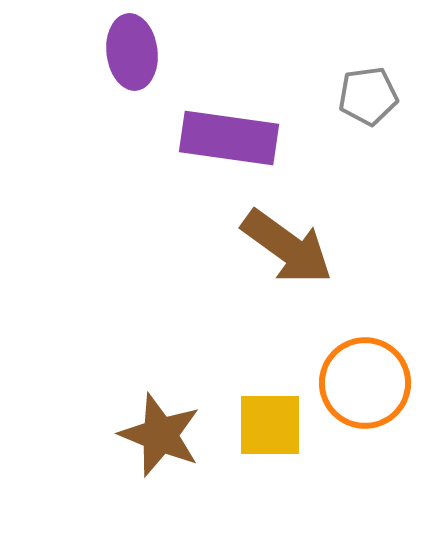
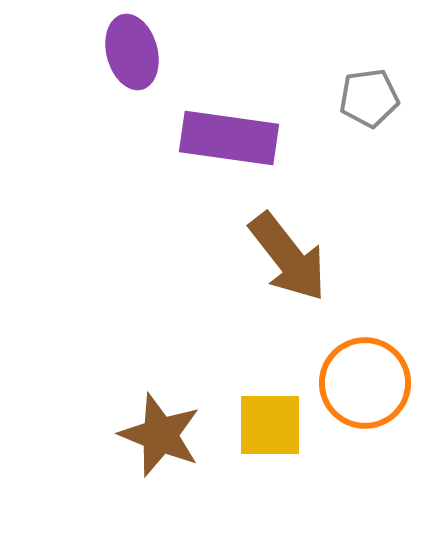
purple ellipse: rotated 8 degrees counterclockwise
gray pentagon: moved 1 px right, 2 px down
brown arrow: moved 1 px right, 10 px down; rotated 16 degrees clockwise
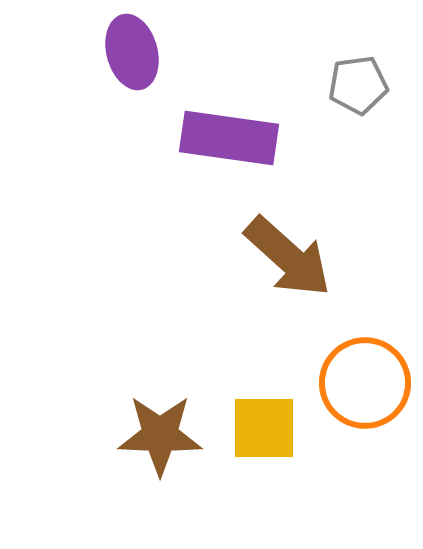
gray pentagon: moved 11 px left, 13 px up
brown arrow: rotated 10 degrees counterclockwise
yellow square: moved 6 px left, 3 px down
brown star: rotated 20 degrees counterclockwise
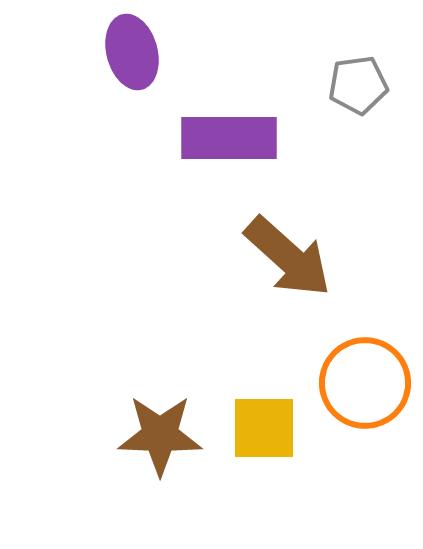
purple rectangle: rotated 8 degrees counterclockwise
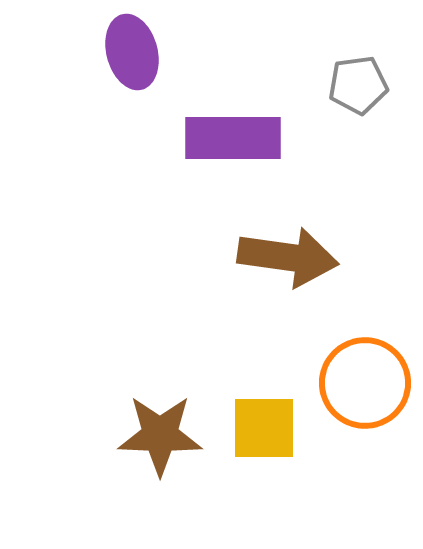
purple rectangle: moved 4 px right
brown arrow: rotated 34 degrees counterclockwise
